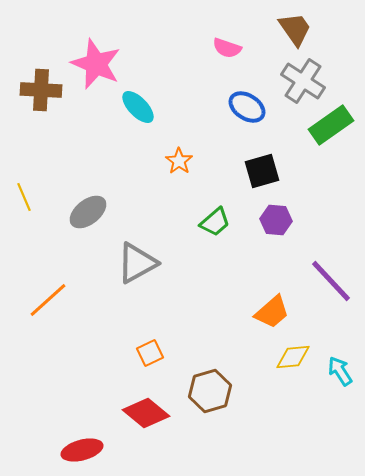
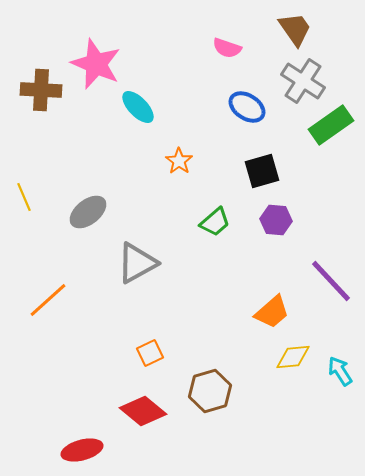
red diamond: moved 3 px left, 2 px up
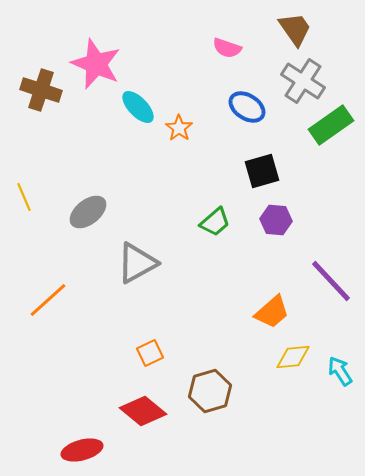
brown cross: rotated 15 degrees clockwise
orange star: moved 33 px up
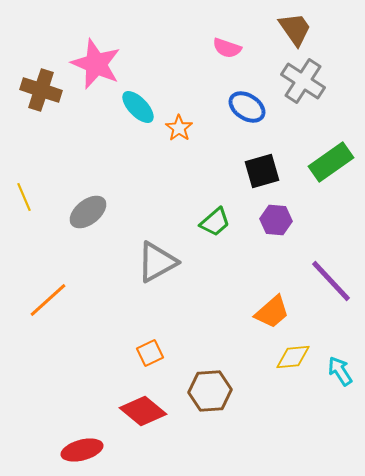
green rectangle: moved 37 px down
gray triangle: moved 20 px right, 1 px up
brown hexagon: rotated 12 degrees clockwise
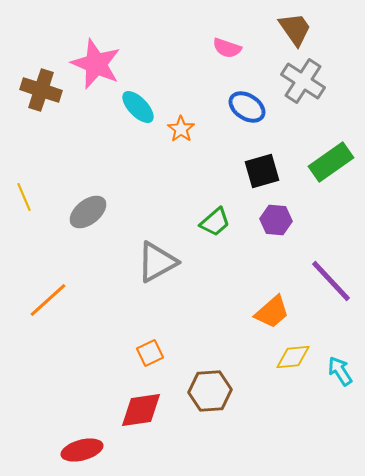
orange star: moved 2 px right, 1 px down
red diamond: moved 2 px left, 1 px up; rotated 48 degrees counterclockwise
